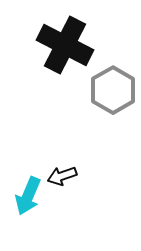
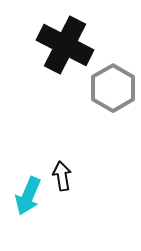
gray hexagon: moved 2 px up
black arrow: rotated 100 degrees clockwise
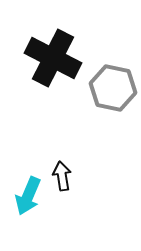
black cross: moved 12 px left, 13 px down
gray hexagon: rotated 18 degrees counterclockwise
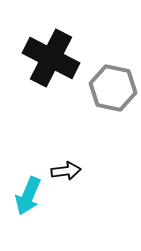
black cross: moved 2 px left
black arrow: moved 4 px right, 5 px up; rotated 92 degrees clockwise
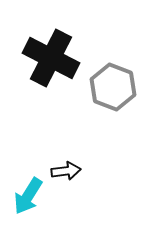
gray hexagon: moved 1 px up; rotated 9 degrees clockwise
cyan arrow: rotated 9 degrees clockwise
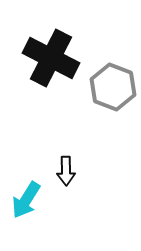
black arrow: rotated 96 degrees clockwise
cyan arrow: moved 2 px left, 4 px down
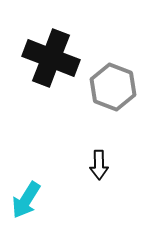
black cross: rotated 6 degrees counterclockwise
black arrow: moved 33 px right, 6 px up
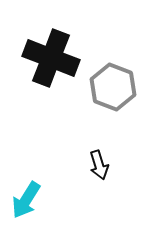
black arrow: rotated 16 degrees counterclockwise
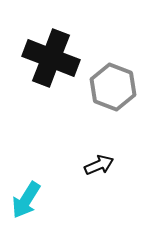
black arrow: rotated 96 degrees counterclockwise
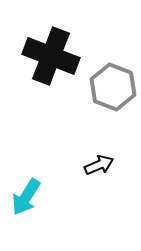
black cross: moved 2 px up
cyan arrow: moved 3 px up
